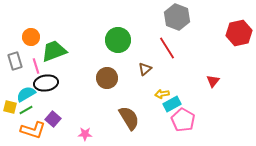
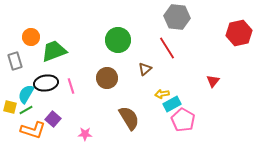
gray hexagon: rotated 15 degrees counterclockwise
pink line: moved 35 px right, 20 px down
cyan semicircle: rotated 30 degrees counterclockwise
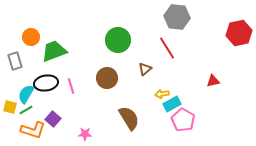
red triangle: rotated 40 degrees clockwise
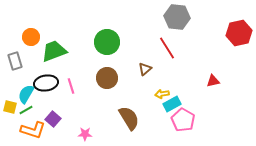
green circle: moved 11 px left, 2 px down
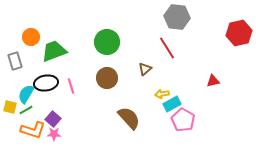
brown semicircle: rotated 10 degrees counterclockwise
pink star: moved 31 px left
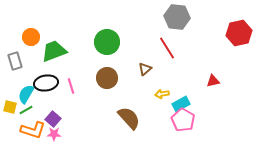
cyan rectangle: moved 9 px right
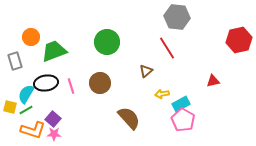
red hexagon: moved 7 px down
brown triangle: moved 1 px right, 2 px down
brown circle: moved 7 px left, 5 px down
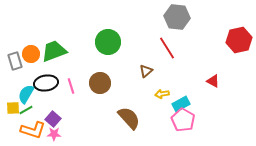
orange circle: moved 17 px down
green circle: moved 1 px right
red triangle: rotated 40 degrees clockwise
yellow square: moved 3 px right, 1 px down; rotated 16 degrees counterclockwise
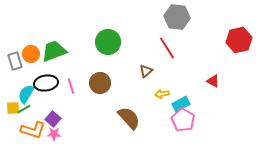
green line: moved 2 px left, 1 px up
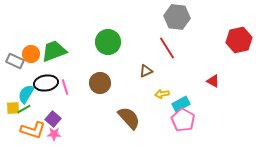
gray rectangle: rotated 48 degrees counterclockwise
brown triangle: rotated 16 degrees clockwise
pink line: moved 6 px left, 1 px down
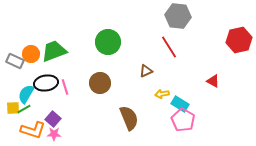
gray hexagon: moved 1 px right, 1 px up
red line: moved 2 px right, 1 px up
cyan rectangle: moved 1 px left; rotated 60 degrees clockwise
brown semicircle: rotated 20 degrees clockwise
